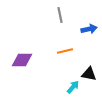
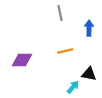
gray line: moved 2 px up
blue arrow: moved 1 px up; rotated 77 degrees counterclockwise
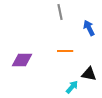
gray line: moved 1 px up
blue arrow: rotated 28 degrees counterclockwise
orange line: rotated 14 degrees clockwise
cyan arrow: moved 1 px left
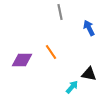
orange line: moved 14 px left, 1 px down; rotated 56 degrees clockwise
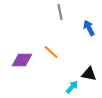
orange line: rotated 14 degrees counterclockwise
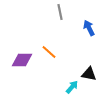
orange line: moved 2 px left
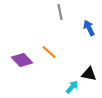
purple diamond: rotated 45 degrees clockwise
